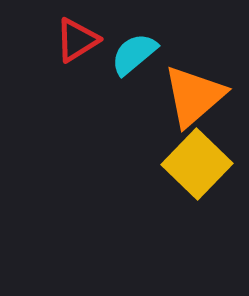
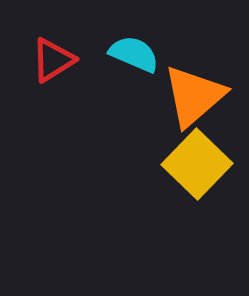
red triangle: moved 24 px left, 20 px down
cyan semicircle: rotated 63 degrees clockwise
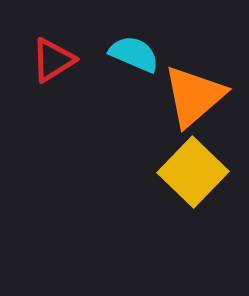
yellow square: moved 4 px left, 8 px down
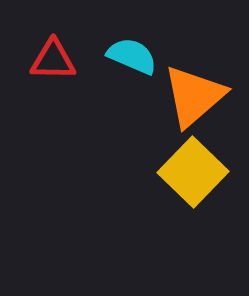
cyan semicircle: moved 2 px left, 2 px down
red triangle: rotated 33 degrees clockwise
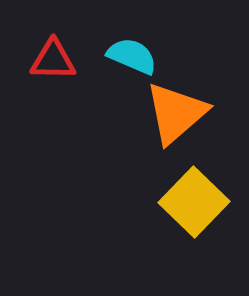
orange triangle: moved 18 px left, 17 px down
yellow square: moved 1 px right, 30 px down
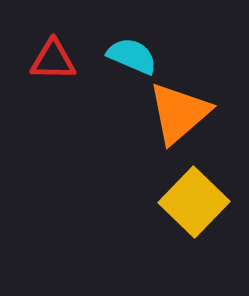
orange triangle: moved 3 px right
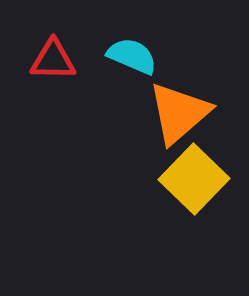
yellow square: moved 23 px up
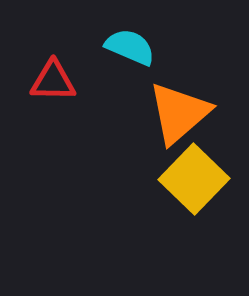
cyan semicircle: moved 2 px left, 9 px up
red triangle: moved 21 px down
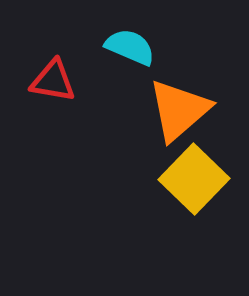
red triangle: rotated 9 degrees clockwise
orange triangle: moved 3 px up
